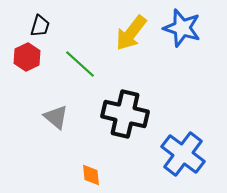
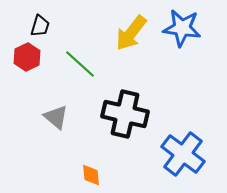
blue star: rotated 9 degrees counterclockwise
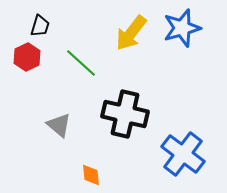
blue star: rotated 24 degrees counterclockwise
green line: moved 1 px right, 1 px up
gray triangle: moved 3 px right, 8 px down
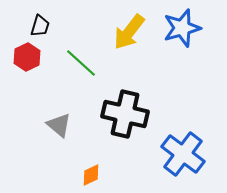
yellow arrow: moved 2 px left, 1 px up
orange diamond: rotated 70 degrees clockwise
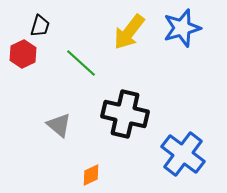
red hexagon: moved 4 px left, 3 px up
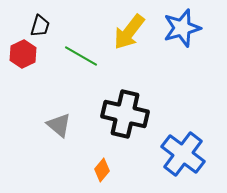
green line: moved 7 px up; rotated 12 degrees counterclockwise
orange diamond: moved 11 px right, 5 px up; rotated 25 degrees counterclockwise
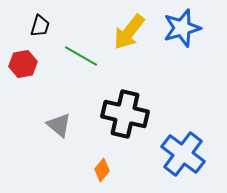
red hexagon: moved 10 px down; rotated 16 degrees clockwise
